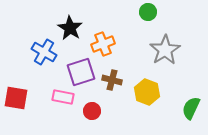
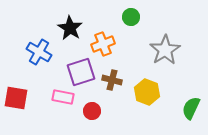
green circle: moved 17 px left, 5 px down
blue cross: moved 5 px left
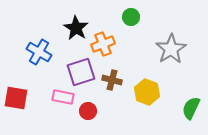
black star: moved 6 px right
gray star: moved 6 px right, 1 px up
red circle: moved 4 px left
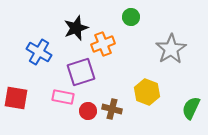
black star: rotated 20 degrees clockwise
brown cross: moved 29 px down
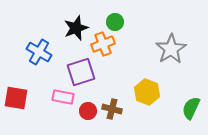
green circle: moved 16 px left, 5 px down
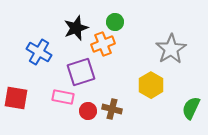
yellow hexagon: moved 4 px right, 7 px up; rotated 10 degrees clockwise
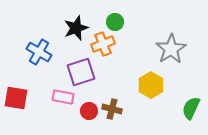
red circle: moved 1 px right
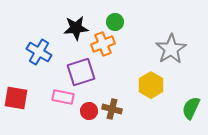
black star: rotated 15 degrees clockwise
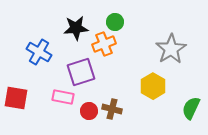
orange cross: moved 1 px right
yellow hexagon: moved 2 px right, 1 px down
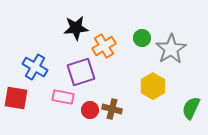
green circle: moved 27 px right, 16 px down
orange cross: moved 2 px down; rotated 10 degrees counterclockwise
blue cross: moved 4 px left, 15 px down
red circle: moved 1 px right, 1 px up
